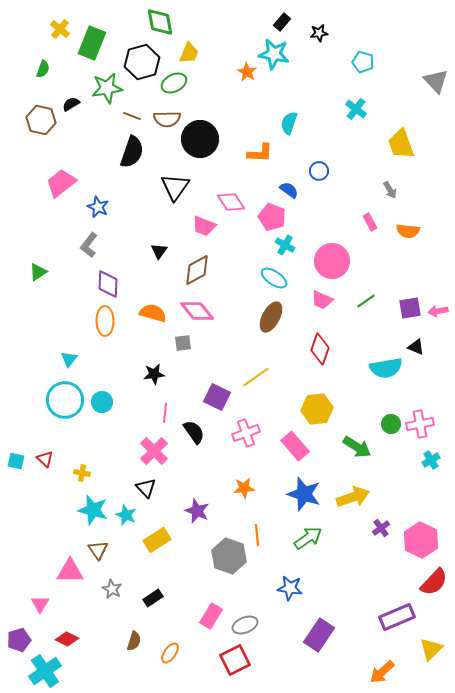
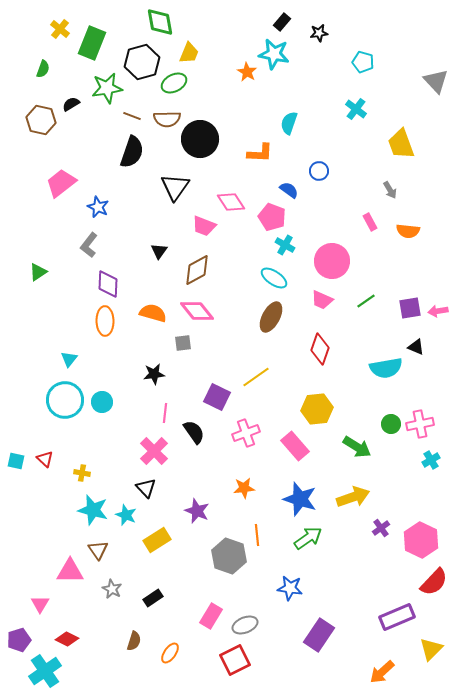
blue star at (304, 494): moved 4 px left, 5 px down
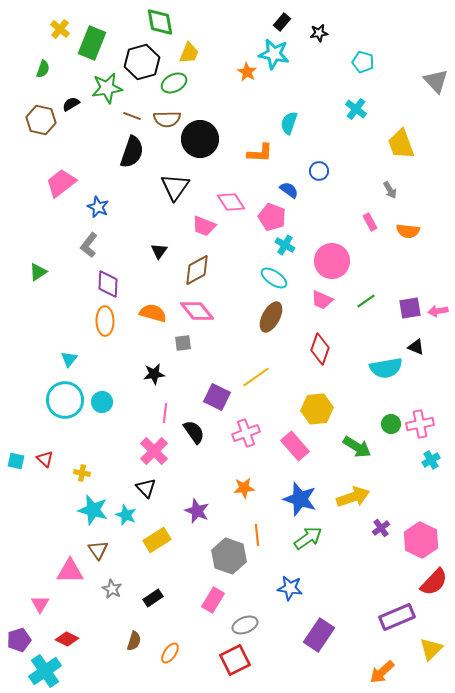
pink rectangle at (211, 616): moved 2 px right, 16 px up
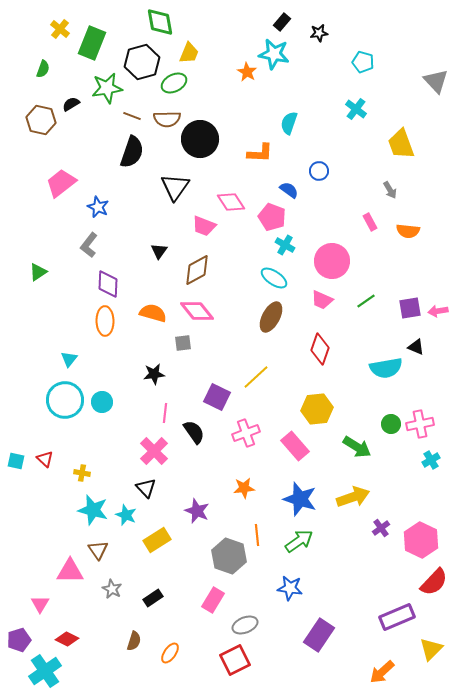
yellow line at (256, 377): rotated 8 degrees counterclockwise
green arrow at (308, 538): moved 9 px left, 3 px down
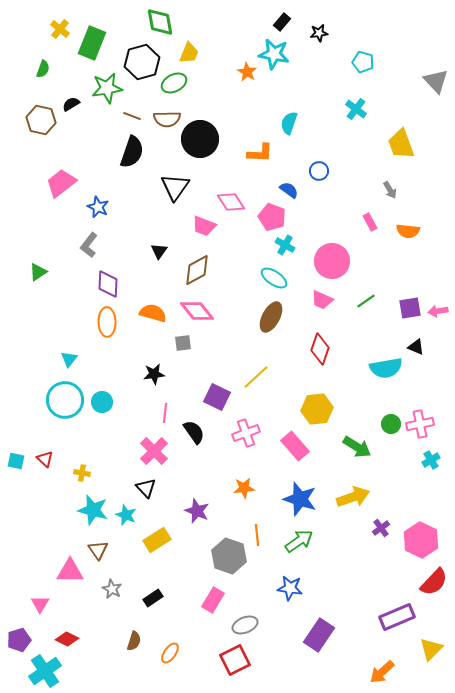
orange ellipse at (105, 321): moved 2 px right, 1 px down
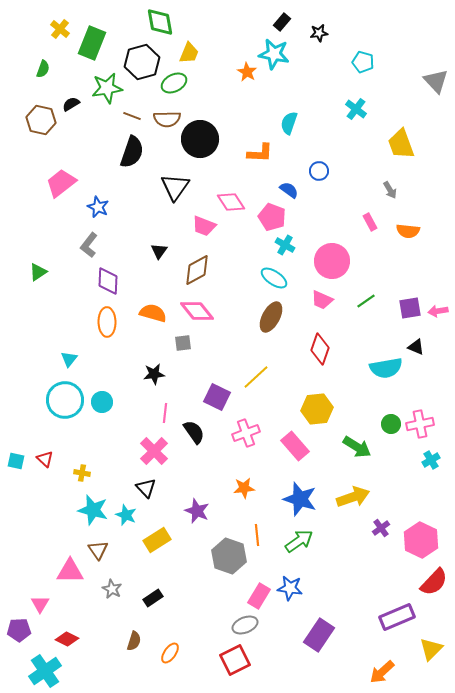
purple diamond at (108, 284): moved 3 px up
pink rectangle at (213, 600): moved 46 px right, 4 px up
purple pentagon at (19, 640): moved 10 px up; rotated 15 degrees clockwise
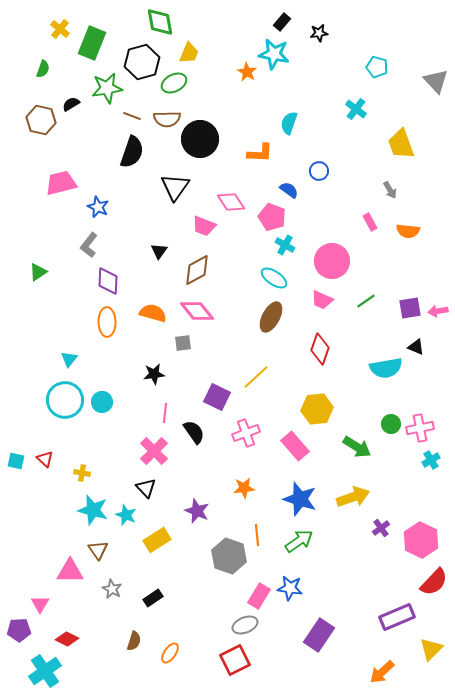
cyan pentagon at (363, 62): moved 14 px right, 5 px down
pink trapezoid at (61, 183): rotated 24 degrees clockwise
pink cross at (420, 424): moved 4 px down
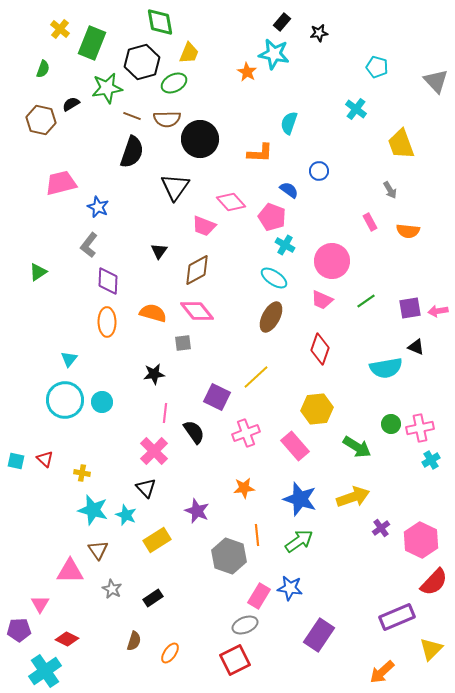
pink diamond at (231, 202): rotated 8 degrees counterclockwise
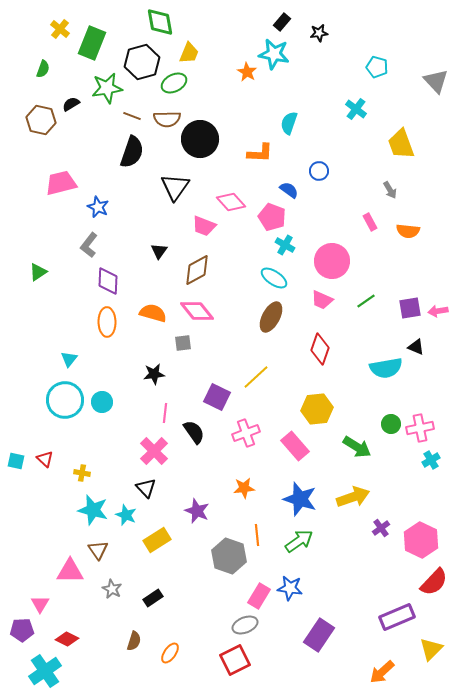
purple pentagon at (19, 630): moved 3 px right
